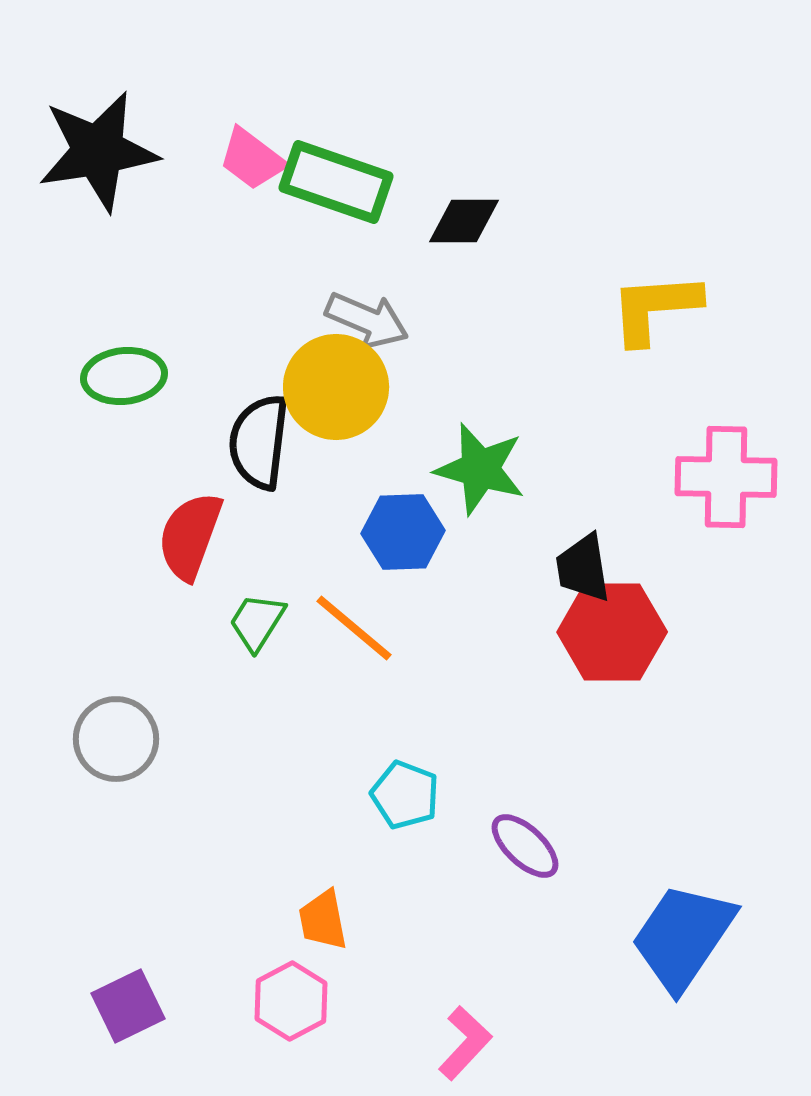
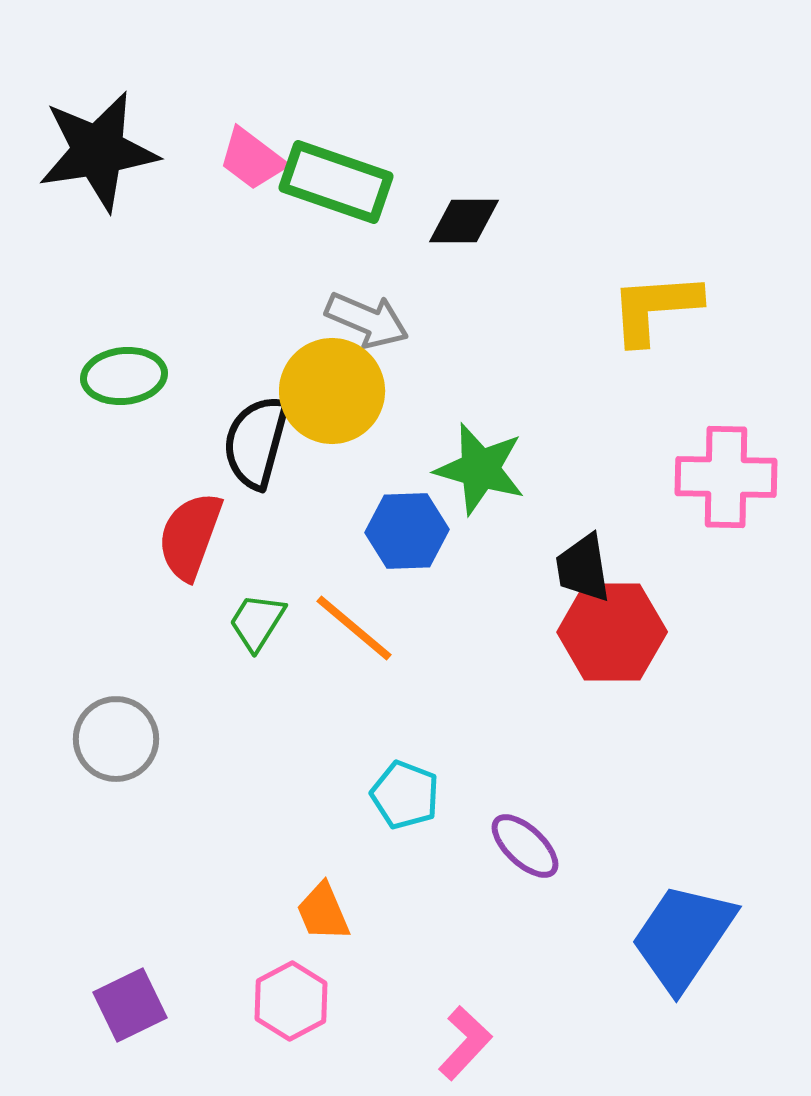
yellow circle: moved 4 px left, 4 px down
black semicircle: moved 3 px left; rotated 8 degrees clockwise
blue hexagon: moved 4 px right, 1 px up
orange trapezoid: moved 8 px up; rotated 12 degrees counterclockwise
purple square: moved 2 px right, 1 px up
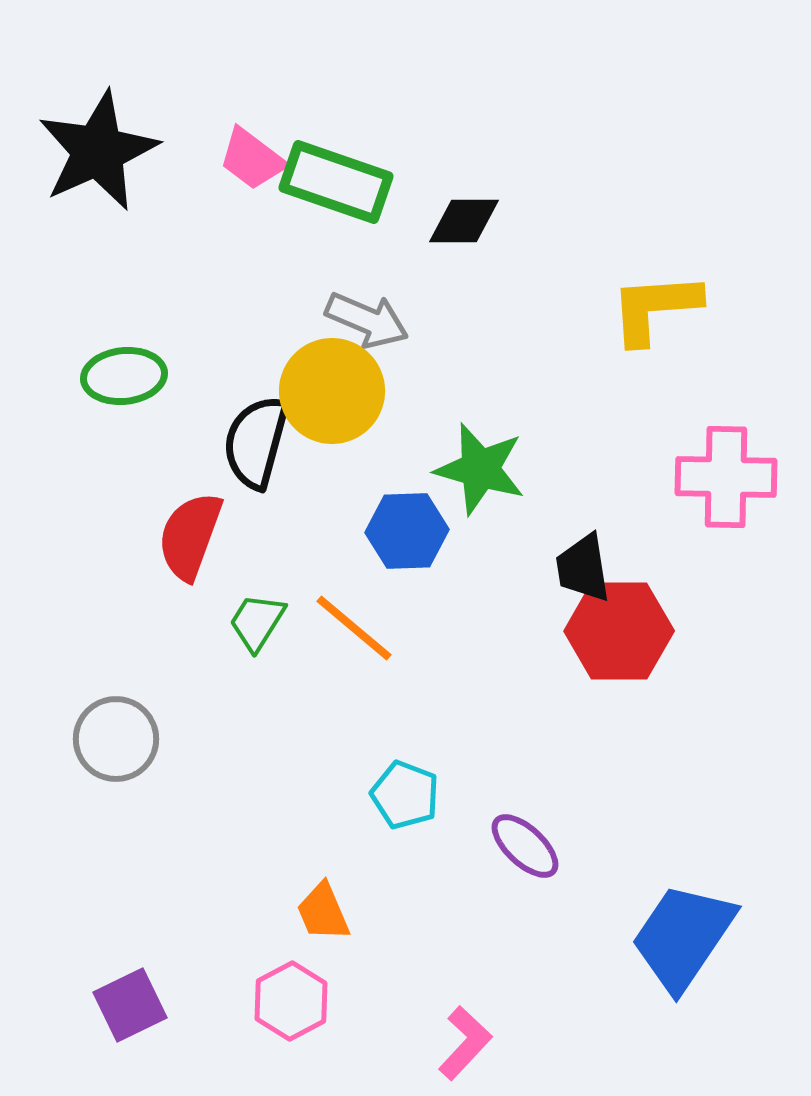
black star: rotated 15 degrees counterclockwise
red hexagon: moved 7 px right, 1 px up
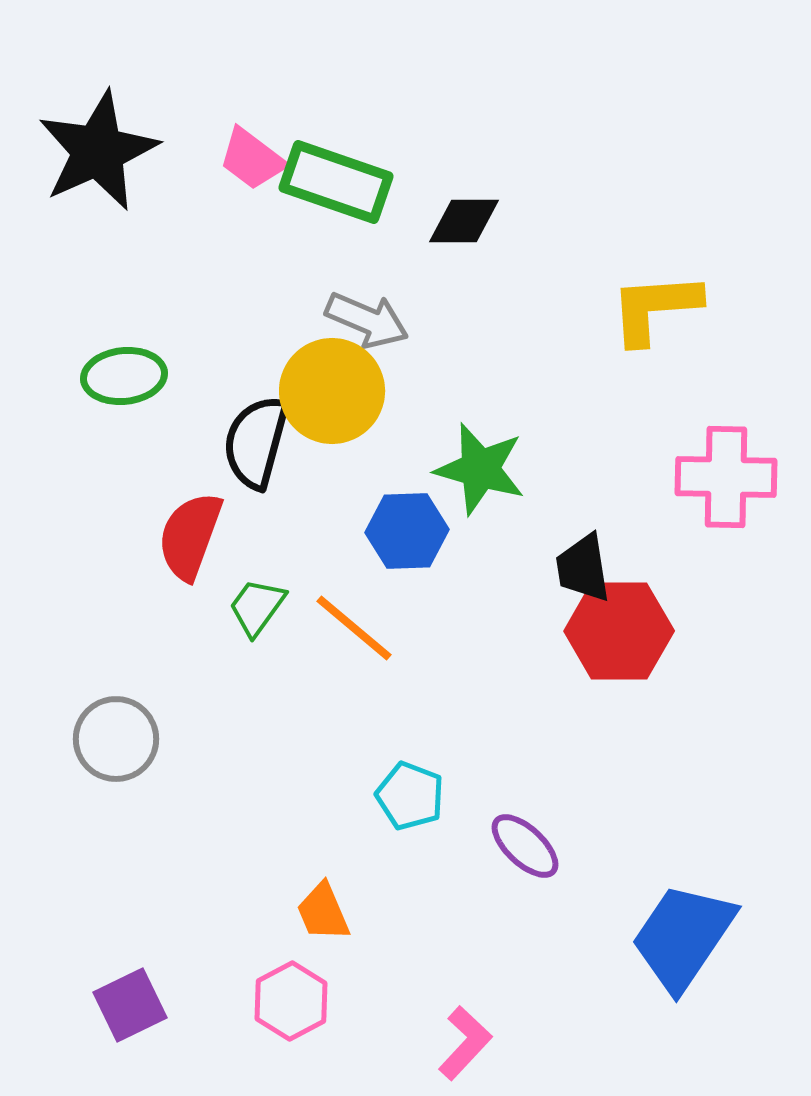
green trapezoid: moved 15 px up; rotated 4 degrees clockwise
cyan pentagon: moved 5 px right, 1 px down
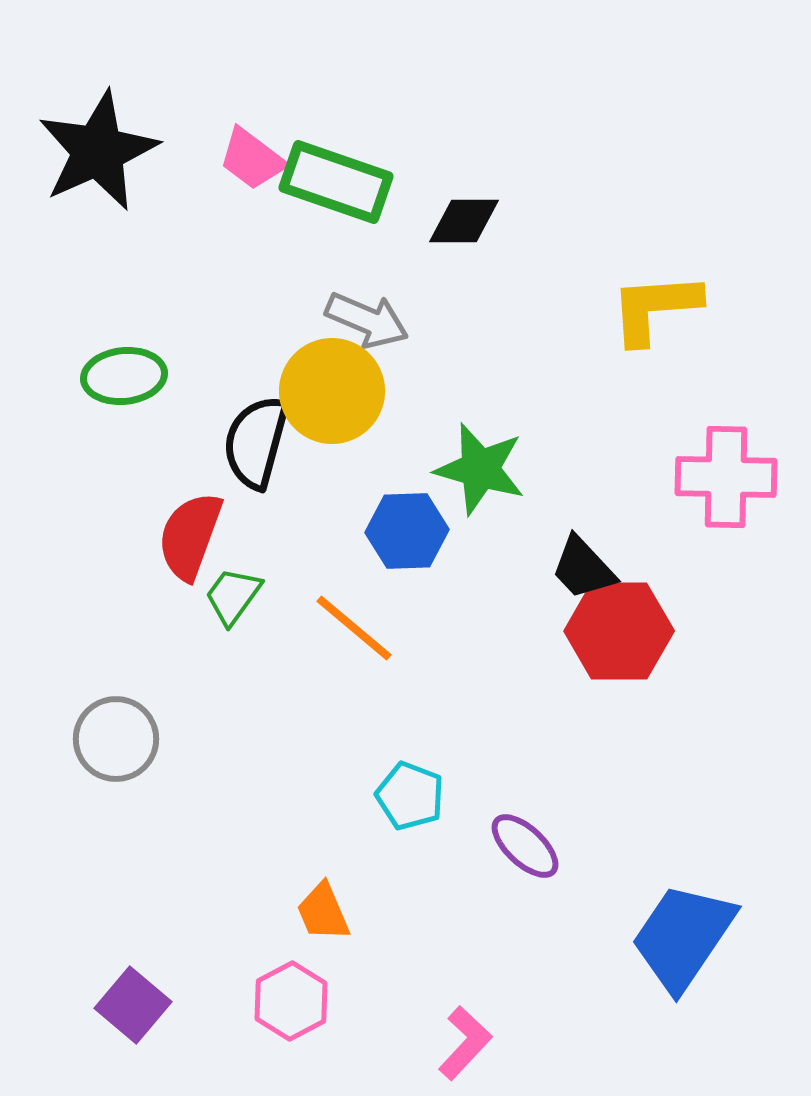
black trapezoid: rotated 34 degrees counterclockwise
green trapezoid: moved 24 px left, 11 px up
purple square: moved 3 px right; rotated 24 degrees counterclockwise
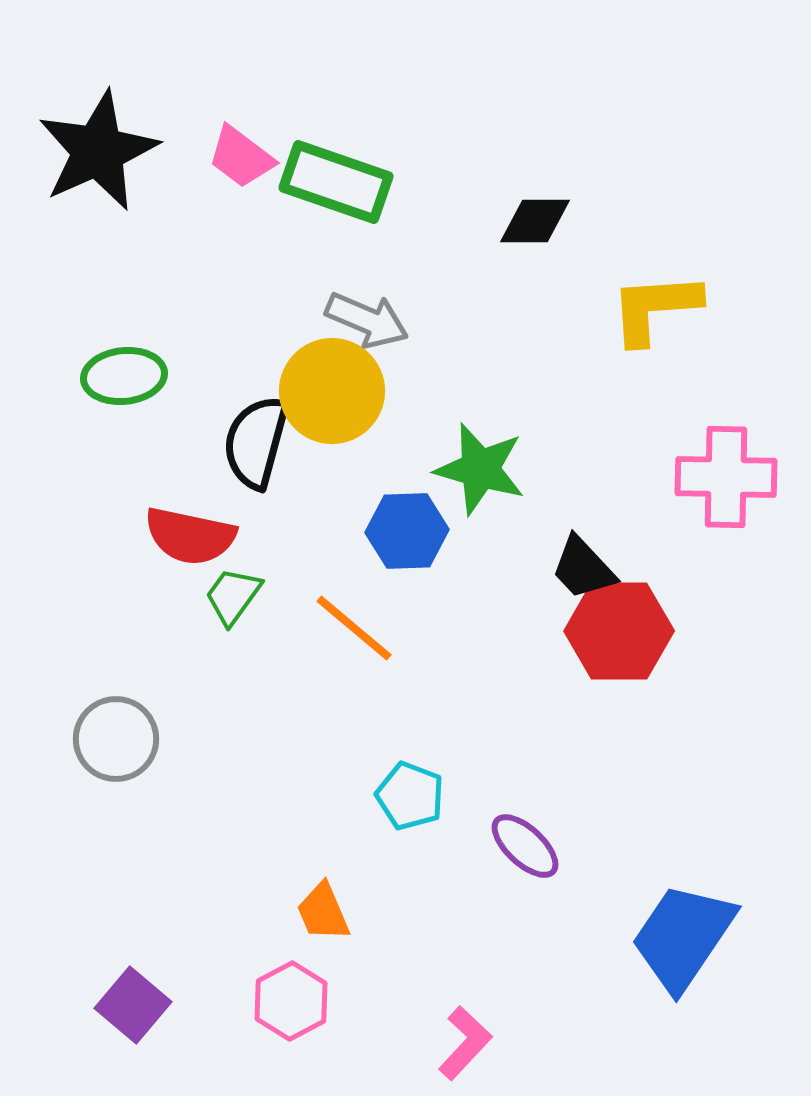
pink trapezoid: moved 11 px left, 2 px up
black diamond: moved 71 px right
red semicircle: rotated 98 degrees counterclockwise
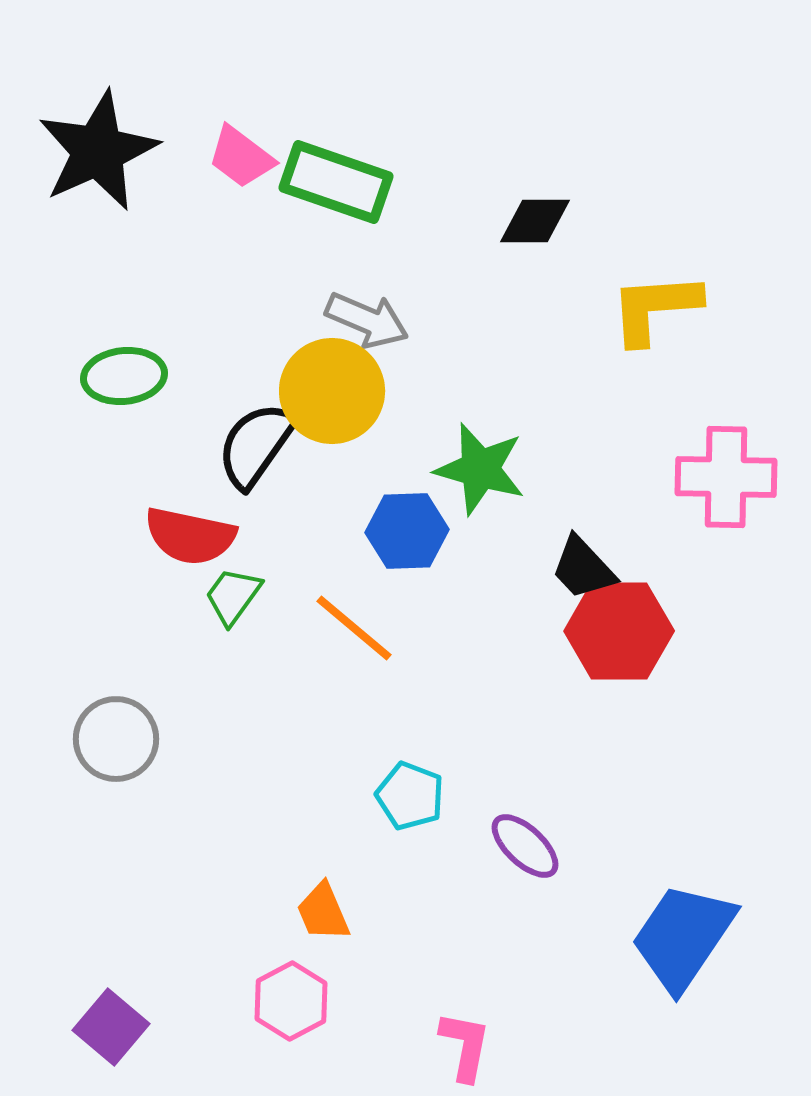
black semicircle: moved 3 px down; rotated 20 degrees clockwise
purple square: moved 22 px left, 22 px down
pink L-shape: moved 3 px down; rotated 32 degrees counterclockwise
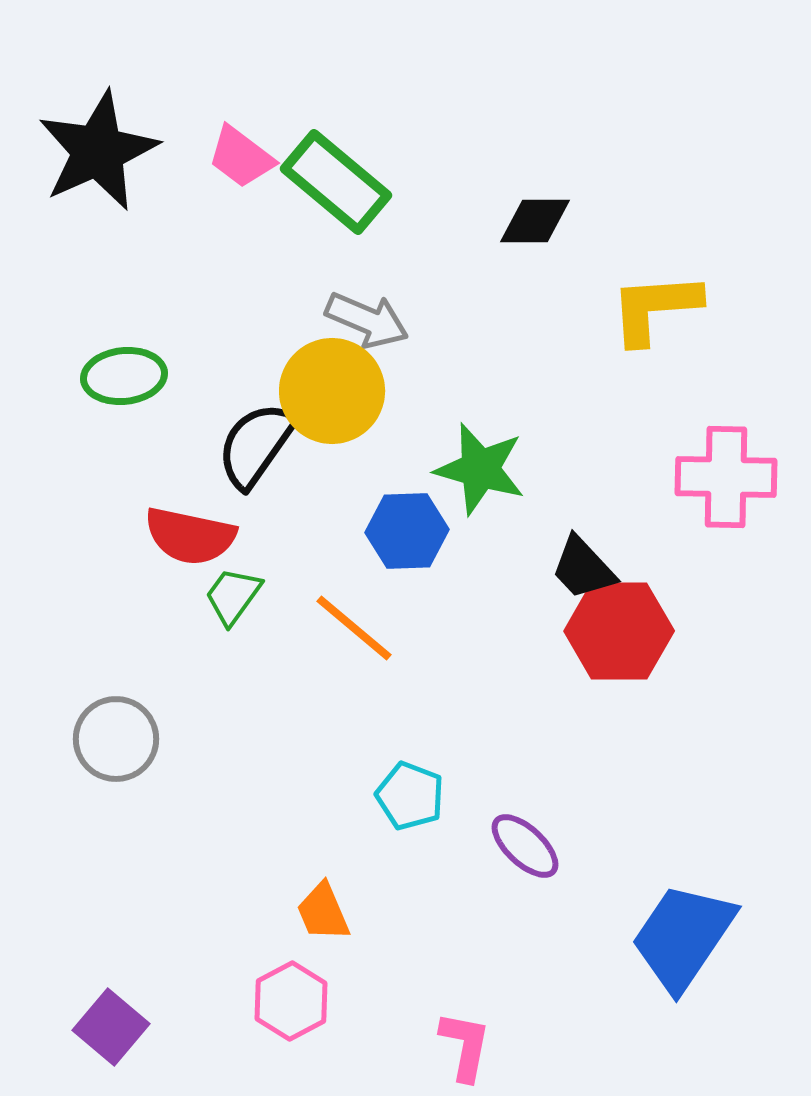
green rectangle: rotated 21 degrees clockwise
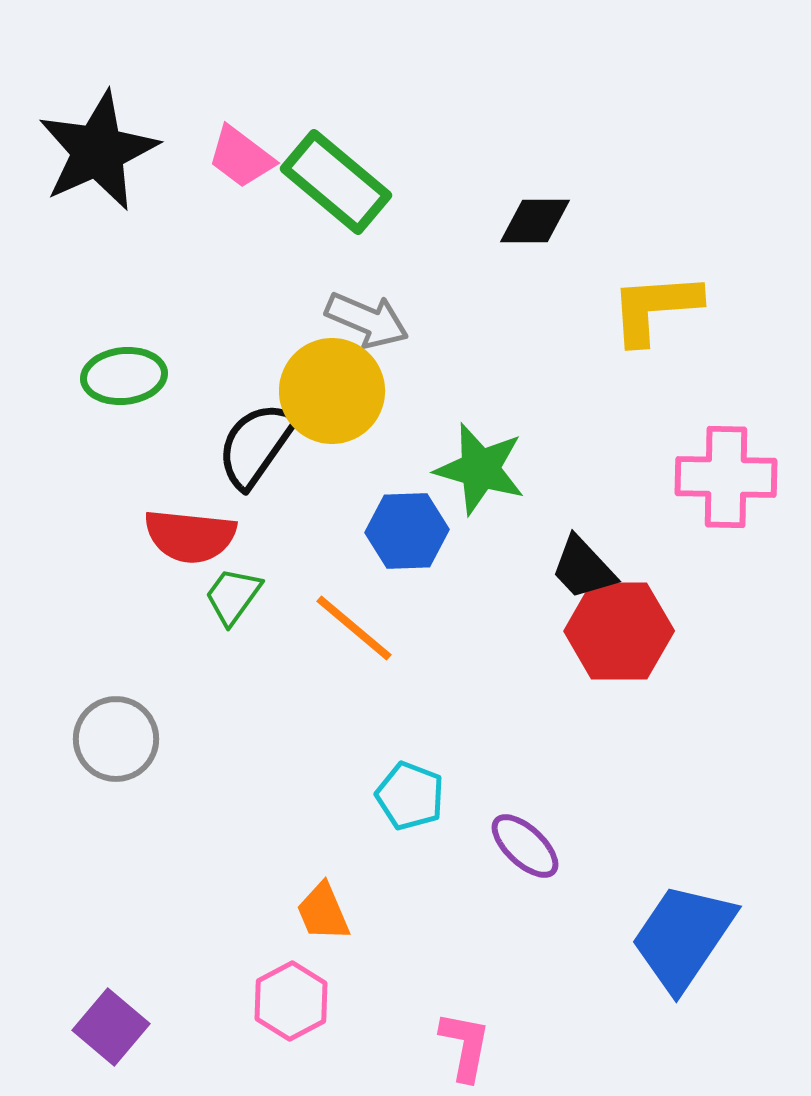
red semicircle: rotated 6 degrees counterclockwise
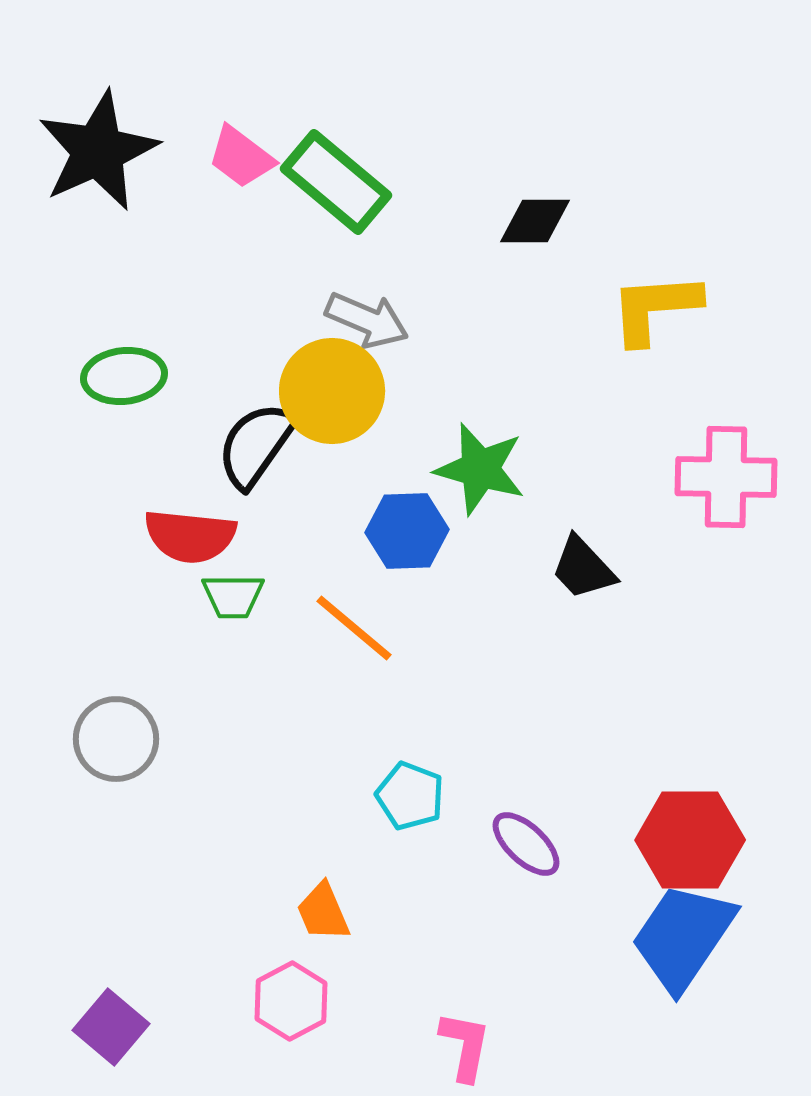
green trapezoid: rotated 126 degrees counterclockwise
red hexagon: moved 71 px right, 209 px down
purple ellipse: moved 1 px right, 2 px up
